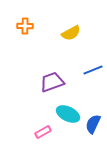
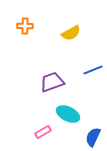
blue semicircle: moved 13 px down
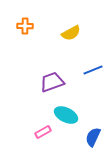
cyan ellipse: moved 2 px left, 1 px down
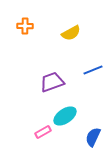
cyan ellipse: moved 1 px left, 1 px down; rotated 60 degrees counterclockwise
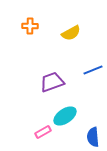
orange cross: moved 5 px right
blue semicircle: rotated 30 degrees counterclockwise
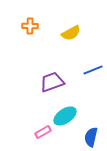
blue semicircle: moved 2 px left; rotated 18 degrees clockwise
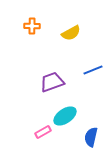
orange cross: moved 2 px right
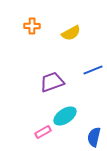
blue semicircle: moved 3 px right
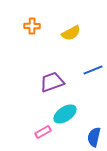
cyan ellipse: moved 2 px up
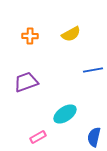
orange cross: moved 2 px left, 10 px down
yellow semicircle: moved 1 px down
blue line: rotated 12 degrees clockwise
purple trapezoid: moved 26 px left
pink rectangle: moved 5 px left, 5 px down
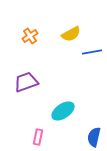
orange cross: rotated 35 degrees counterclockwise
blue line: moved 1 px left, 18 px up
cyan ellipse: moved 2 px left, 3 px up
pink rectangle: rotated 49 degrees counterclockwise
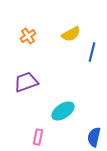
orange cross: moved 2 px left
blue line: rotated 66 degrees counterclockwise
